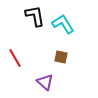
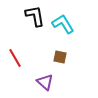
brown square: moved 1 px left
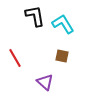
brown square: moved 2 px right, 1 px up
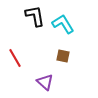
brown square: moved 1 px right
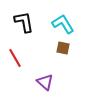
black L-shape: moved 11 px left, 6 px down
brown square: moved 8 px up
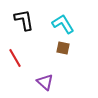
black L-shape: moved 2 px up
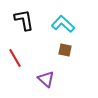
cyan L-shape: rotated 15 degrees counterclockwise
brown square: moved 2 px right, 2 px down
purple triangle: moved 1 px right, 3 px up
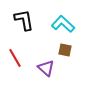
purple triangle: moved 11 px up
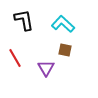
purple triangle: rotated 18 degrees clockwise
